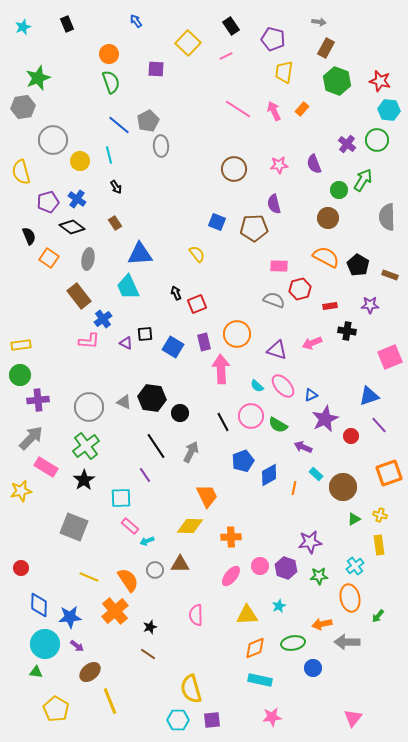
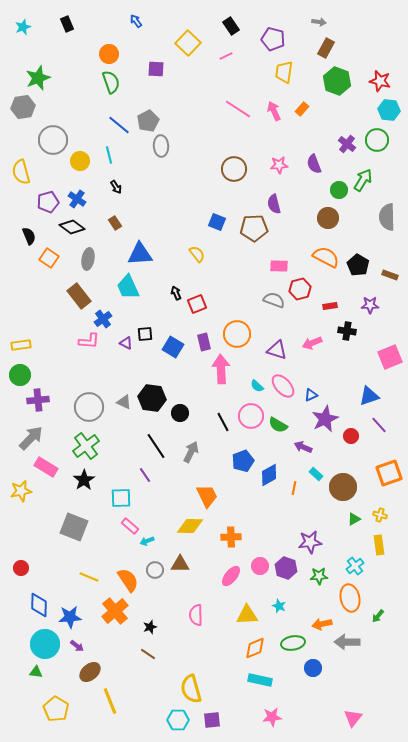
cyan star at (279, 606): rotated 24 degrees counterclockwise
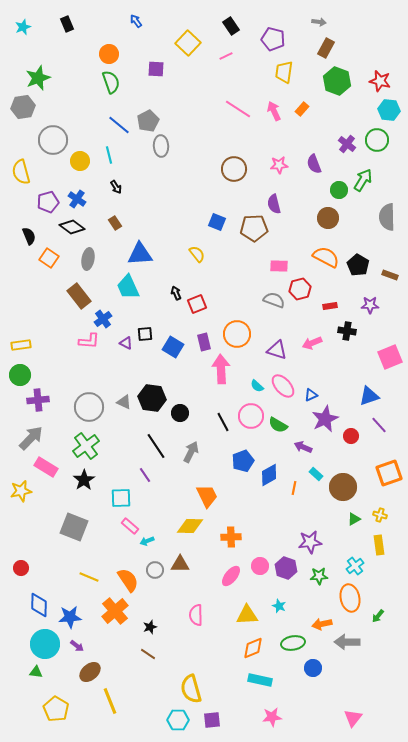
orange diamond at (255, 648): moved 2 px left
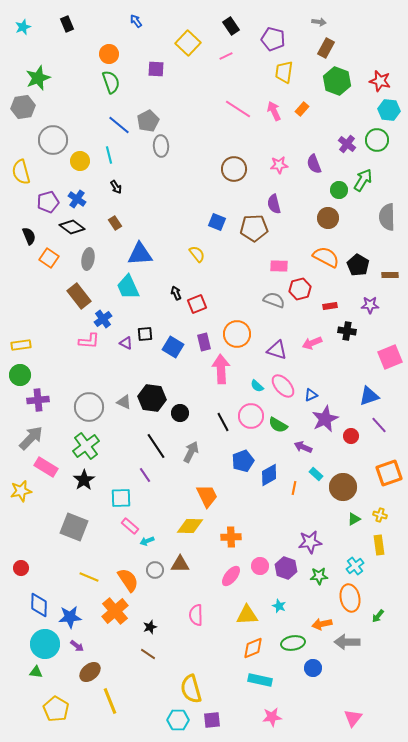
brown rectangle at (390, 275): rotated 21 degrees counterclockwise
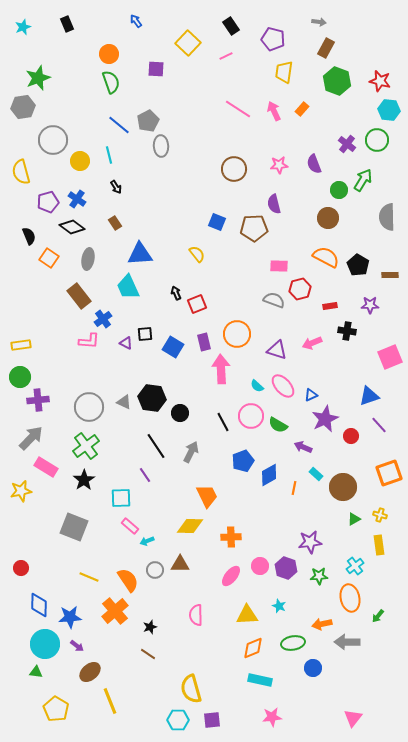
green circle at (20, 375): moved 2 px down
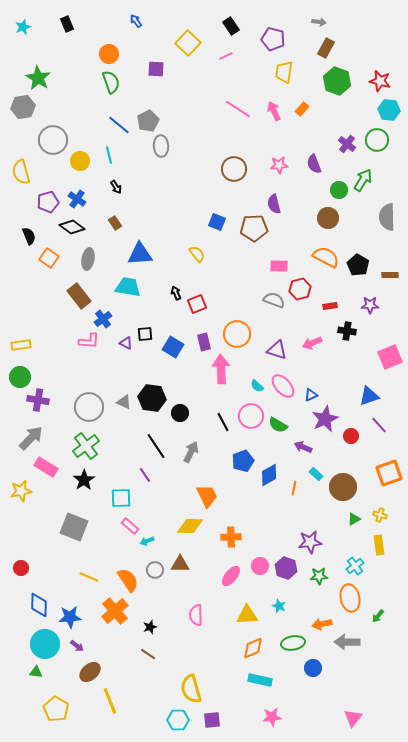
green star at (38, 78): rotated 20 degrees counterclockwise
cyan trapezoid at (128, 287): rotated 124 degrees clockwise
purple cross at (38, 400): rotated 15 degrees clockwise
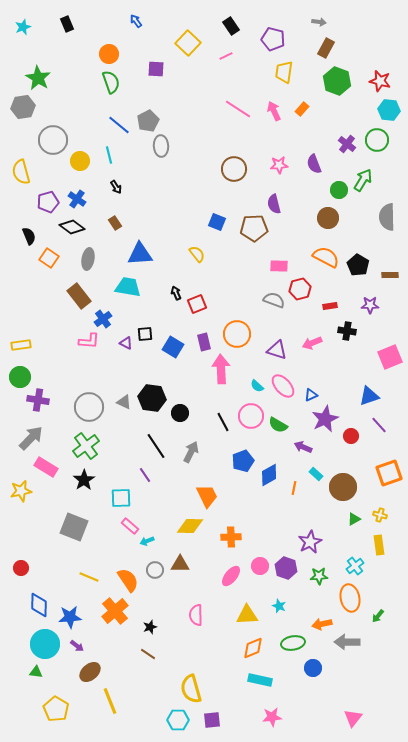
purple star at (310, 542): rotated 20 degrees counterclockwise
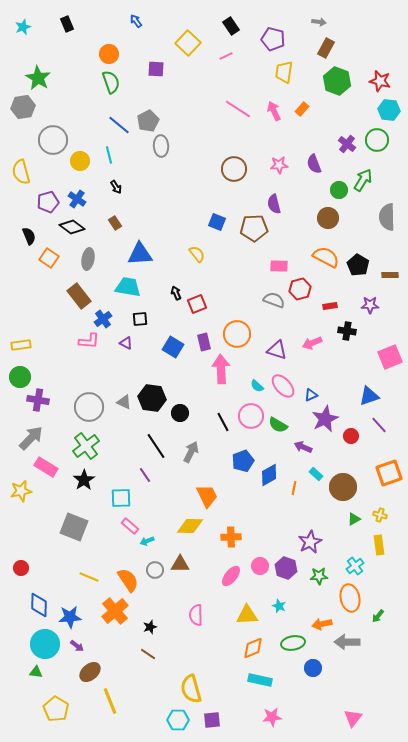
black square at (145, 334): moved 5 px left, 15 px up
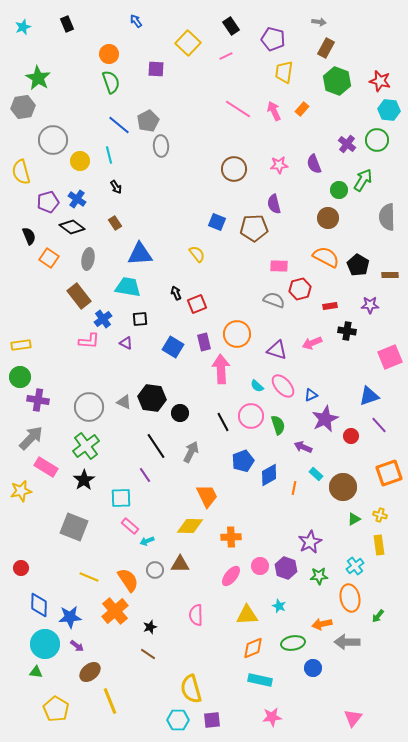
green semicircle at (278, 425): rotated 138 degrees counterclockwise
